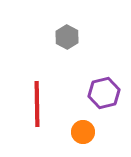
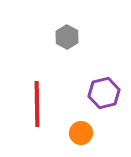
orange circle: moved 2 px left, 1 px down
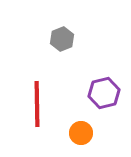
gray hexagon: moved 5 px left, 2 px down; rotated 10 degrees clockwise
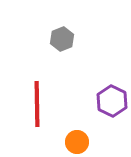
purple hexagon: moved 8 px right, 8 px down; rotated 20 degrees counterclockwise
orange circle: moved 4 px left, 9 px down
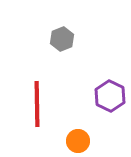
purple hexagon: moved 2 px left, 5 px up
orange circle: moved 1 px right, 1 px up
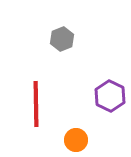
red line: moved 1 px left
orange circle: moved 2 px left, 1 px up
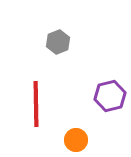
gray hexagon: moved 4 px left, 3 px down
purple hexagon: rotated 20 degrees clockwise
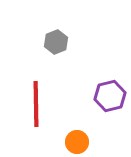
gray hexagon: moved 2 px left
orange circle: moved 1 px right, 2 px down
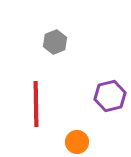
gray hexagon: moved 1 px left
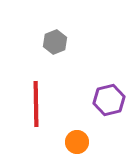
purple hexagon: moved 1 px left, 4 px down
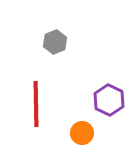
purple hexagon: rotated 20 degrees counterclockwise
orange circle: moved 5 px right, 9 px up
